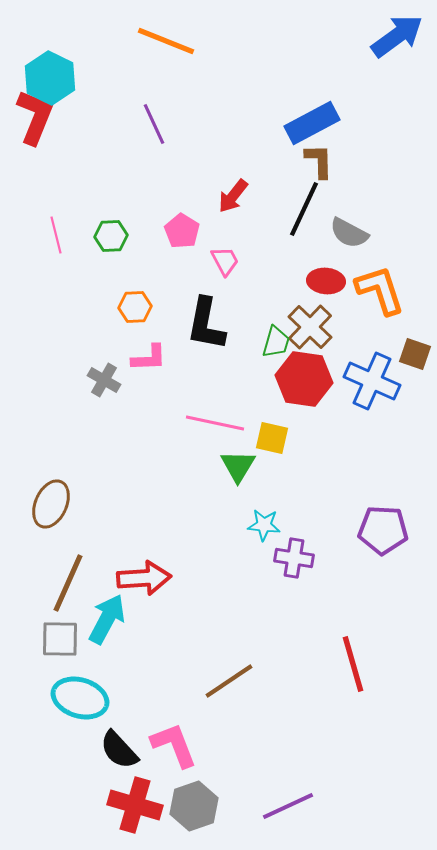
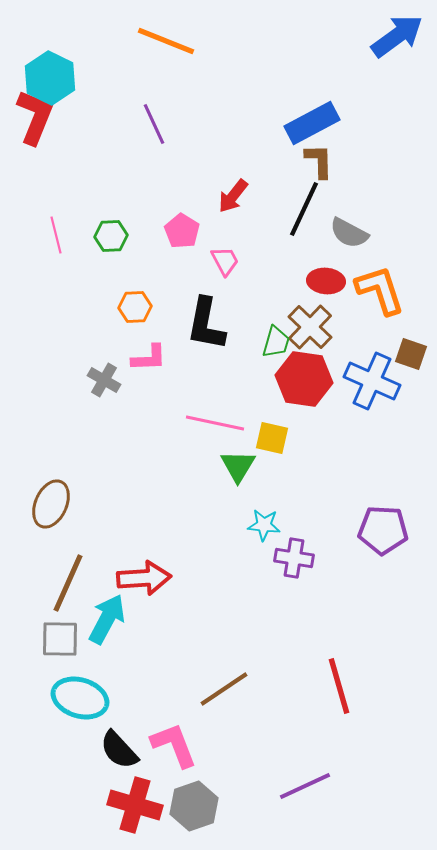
brown square at (415, 354): moved 4 px left
red line at (353, 664): moved 14 px left, 22 px down
brown line at (229, 681): moved 5 px left, 8 px down
purple line at (288, 806): moved 17 px right, 20 px up
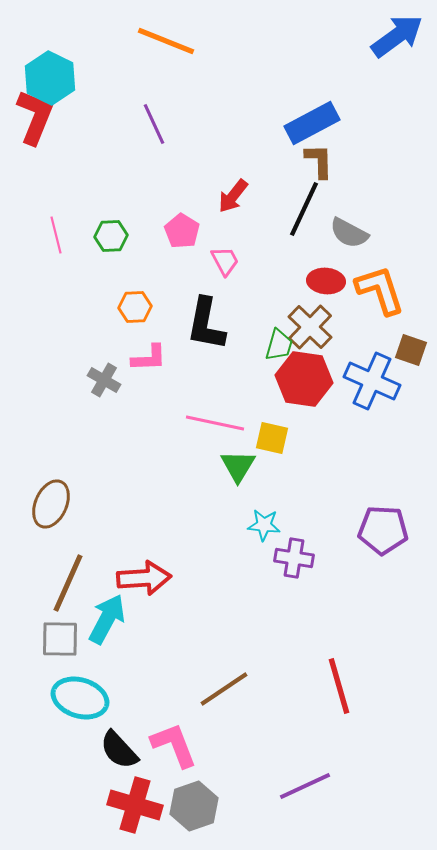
green trapezoid at (276, 342): moved 3 px right, 3 px down
brown square at (411, 354): moved 4 px up
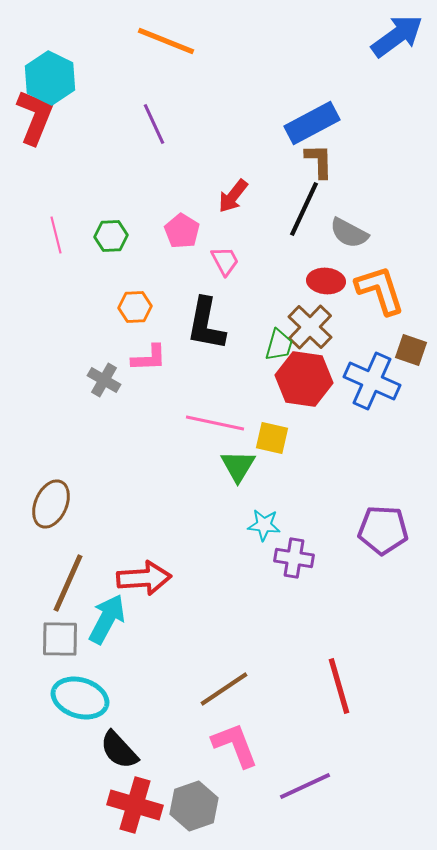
pink L-shape at (174, 745): moved 61 px right
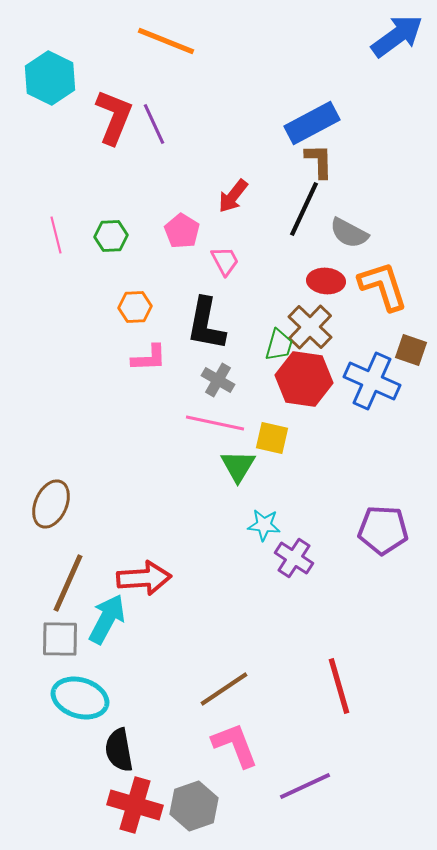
red L-shape at (35, 117): moved 79 px right
orange L-shape at (380, 290): moved 3 px right, 4 px up
gray cross at (104, 380): moved 114 px right
purple cross at (294, 558): rotated 24 degrees clockwise
black semicircle at (119, 750): rotated 33 degrees clockwise
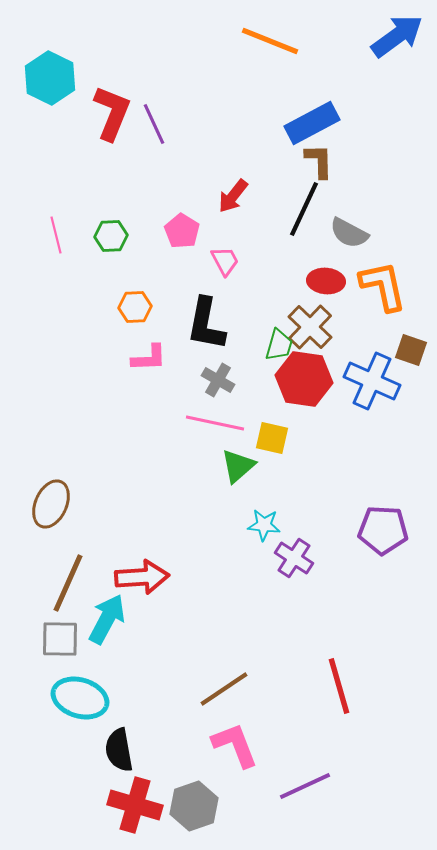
orange line at (166, 41): moved 104 px right
red L-shape at (114, 117): moved 2 px left, 4 px up
orange L-shape at (383, 286): rotated 6 degrees clockwise
green triangle at (238, 466): rotated 18 degrees clockwise
red arrow at (144, 578): moved 2 px left, 1 px up
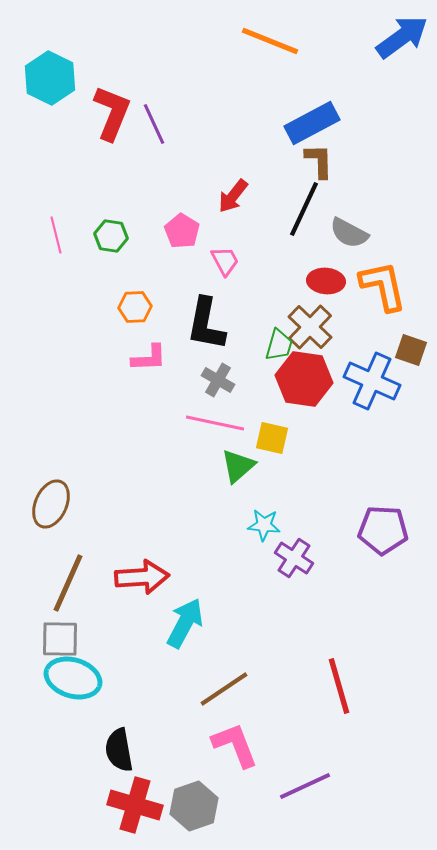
blue arrow at (397, 36): moved 5 px right, 1 px down
green hexagon at (111, 236): rotated 12 degrees clockwise
cyan arrow at (107, 619): moved 78 px right, 4 px down
cyan ellipse at (80, 698): moved 7 px left, 20 px up
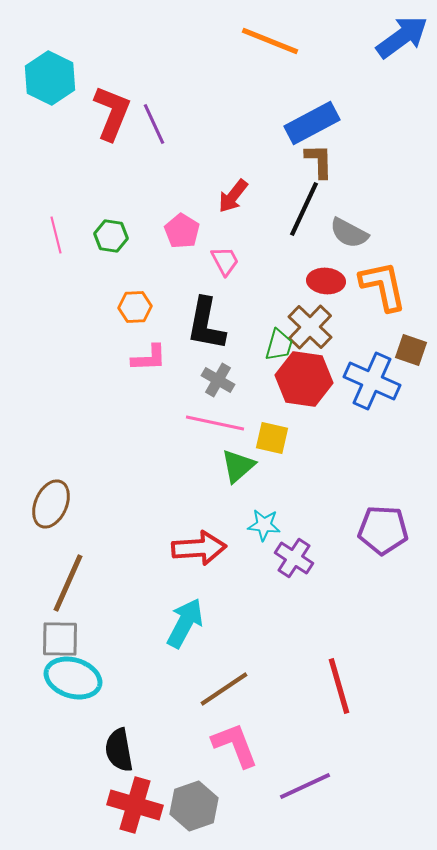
red arrow at (142, 577): moved 57 px right, 29 px up
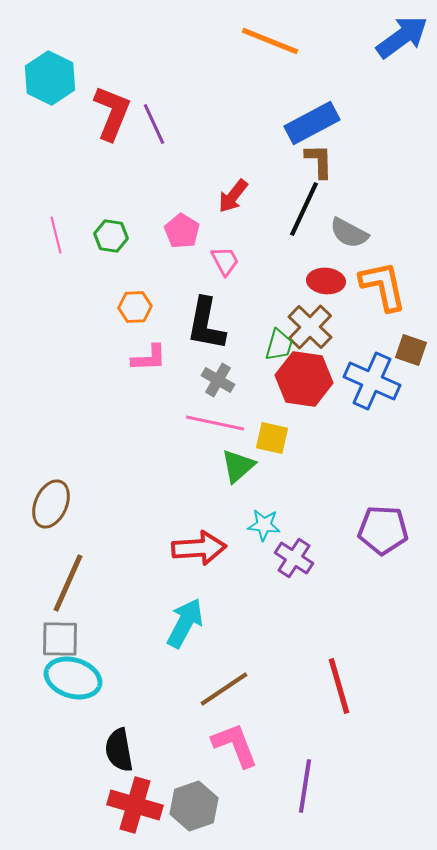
purple line at (305, 786): rotated 56 degrees counterclockwise
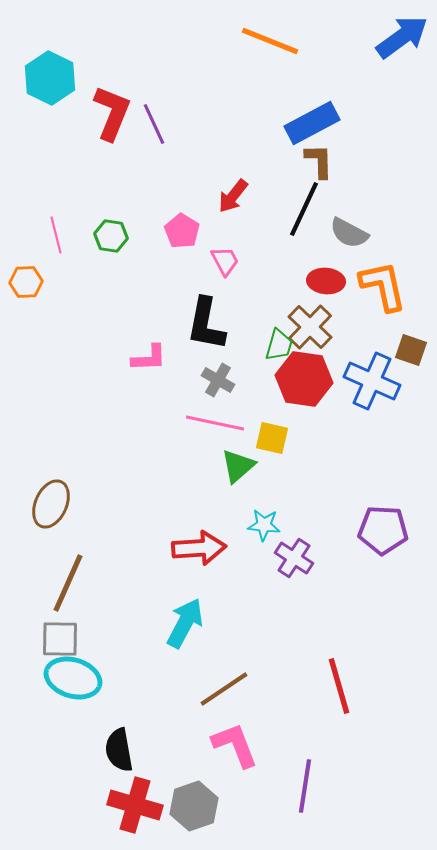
orange hexagon at (135, 307): moved 109 px left, 25 px up
